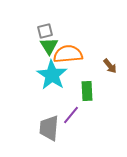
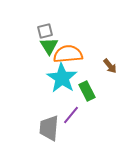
cyan star: moved 10 px right, 3 px down
green rectangle: rotated 24 degrees counterclockwise
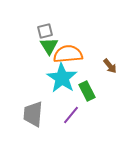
gray trapezoid: moved 16 px left, 14 px up
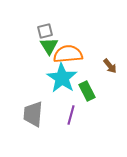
purple line: rotated 24 degrees counterclockwise
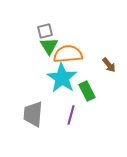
brown arrow: moved 1 px left, 1 px up
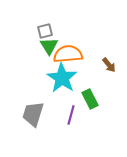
green rectangle: moved 3 px right, 8 px down
gray trapezoid: rotated 12 degrees clockwise
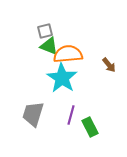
green triangle: rotated 36 degrees counterclockwise
green rectangle: moved 28 px down
